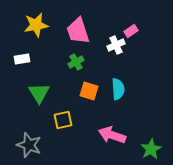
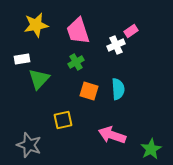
green triangle: moved 14 px up; rotated 15 degrees clockwise
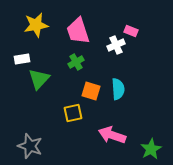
pink rectangle: rotated 56 degrees clockwise
orange square: moved 2 px right
yellow square: moved 10 px right, 7 px up
gray star: moved 1 px right, 1 px down
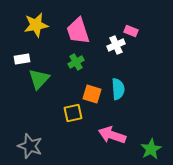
orange square: moved 1 px right, 3 px down
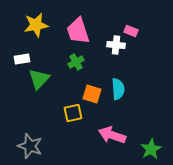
white cross: rotated 30 degrees clockwise
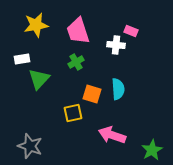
green star: moved 1 px right, 1 px down
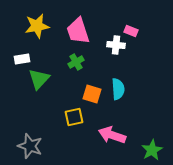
yellow star: moved 1 px right, 1 px down
yellow square: moved 1 px right, 4 px down
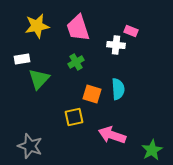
pink trapezoid: moved 3 px up
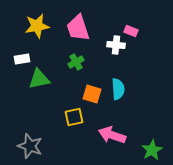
green triangle: rotated 35 degrees clockwise
